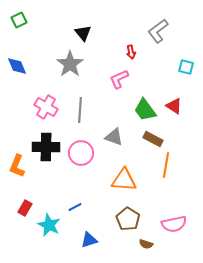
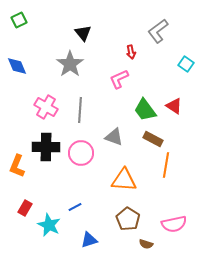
cyan square: moved 3 px up; rotated 21 degrees clockwise
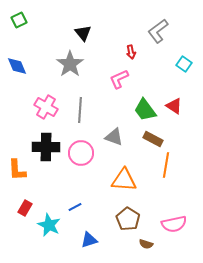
cyan square: moved 2 px left
orange L-shape: moved 4 px down; rotated 25 degrees counterclockwise
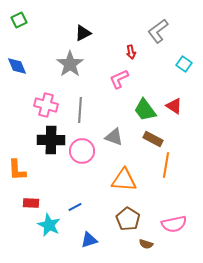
black triangle: rotated 42 degrees clockwise
pink cross: moved 2 px up; rotated 15 degrees counterclockwise
black cross: moved 5 px right, 7 px up
pink circle: moved 1 px right, 2 px up
red rectangle: moved 6 px right, 5 px up; rotated 63 degrees clockwise
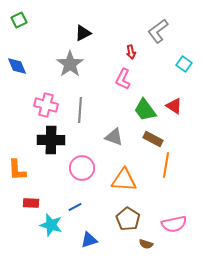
pink L-shape: moved 4 px right; rotated 40 degrees counterclockwise
pink circle: moved 17 px down
cyan star: moved 2 px right; rotated 10 degrees counterclockwise
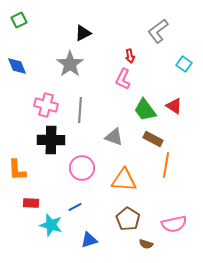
red arrow: moved 1 px left, 4 px down
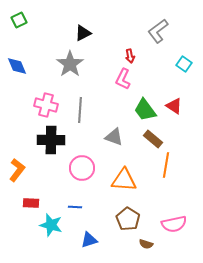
brown rectangle: rotated 12 degrees clockwise
orange L-shape: rotated 140 degrees counterclockwise
blue line: rotated 32 degrees clockwise
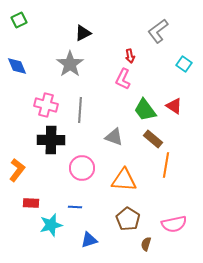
cyan star: rotated 30 degrees counterclockwise
brown semicircle: rotated 88 degrees clockwise
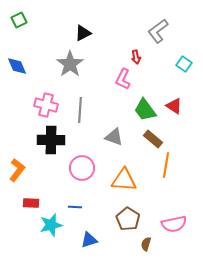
red arrow: moved 6 px right, 1 px down
